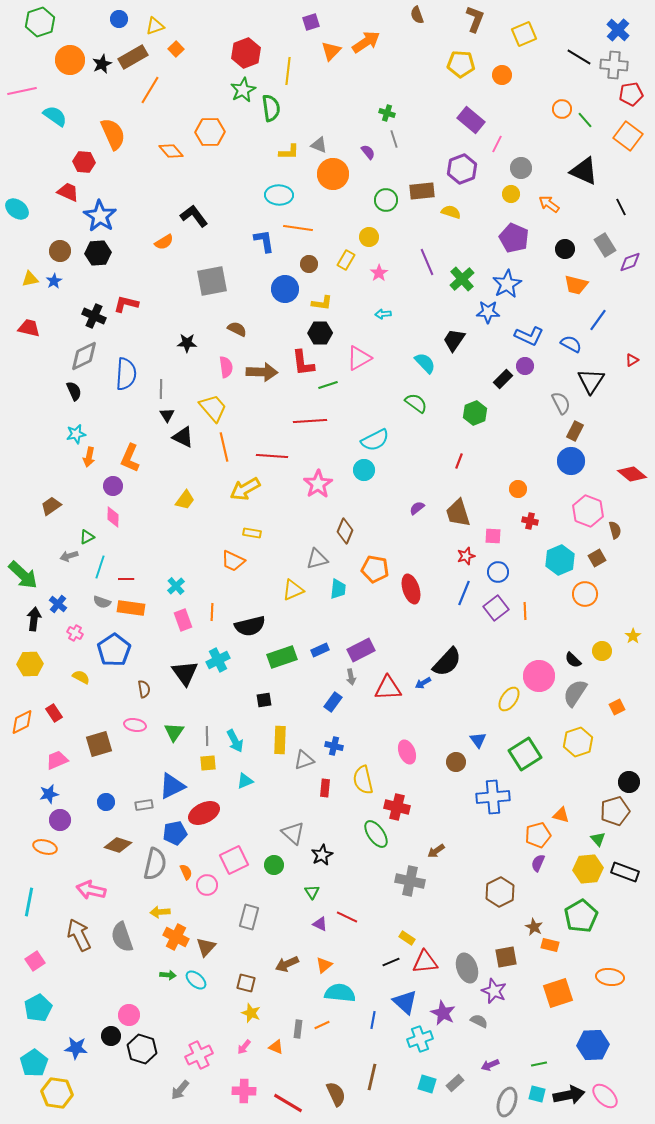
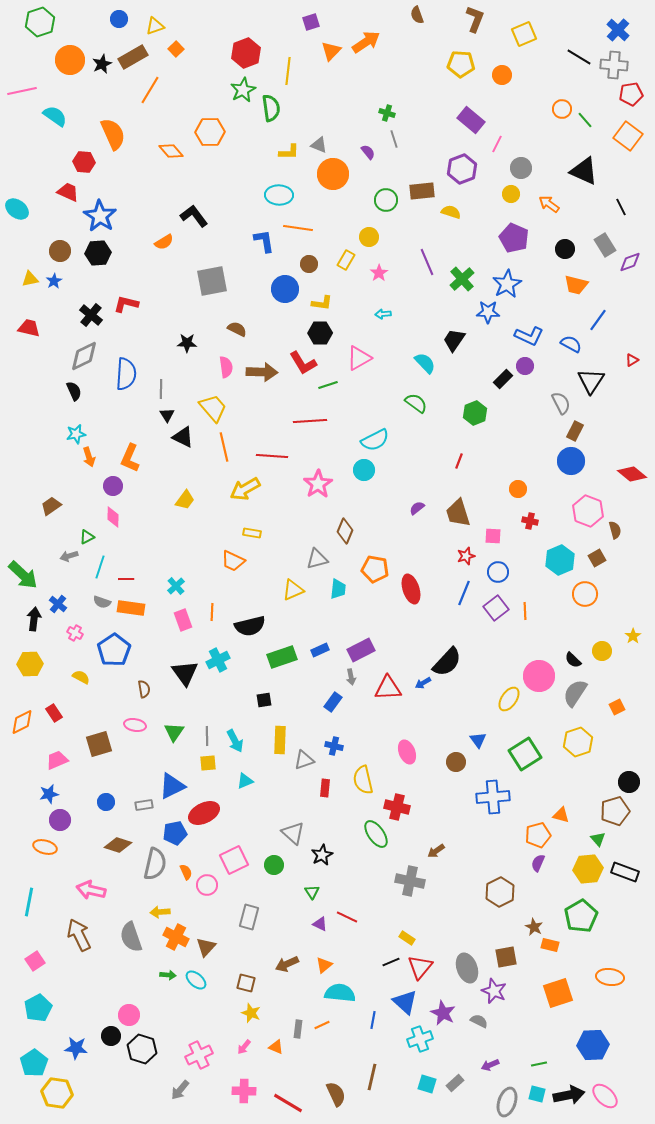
black cross at (94, 316): moved 3 px left, 1 px up; rotated 15 degrees clockwise
red L-shape at (303, 363): rotated 24 degrees counterclockwise
orange arrow at (89, 457): rotated 30 degrees counterclockwise
gray semicircle at (122, 937): moved 9 px right
red triangle at (425, 962): moved 5 px left, 5 px down; rotated 44 degrees counterclockwise
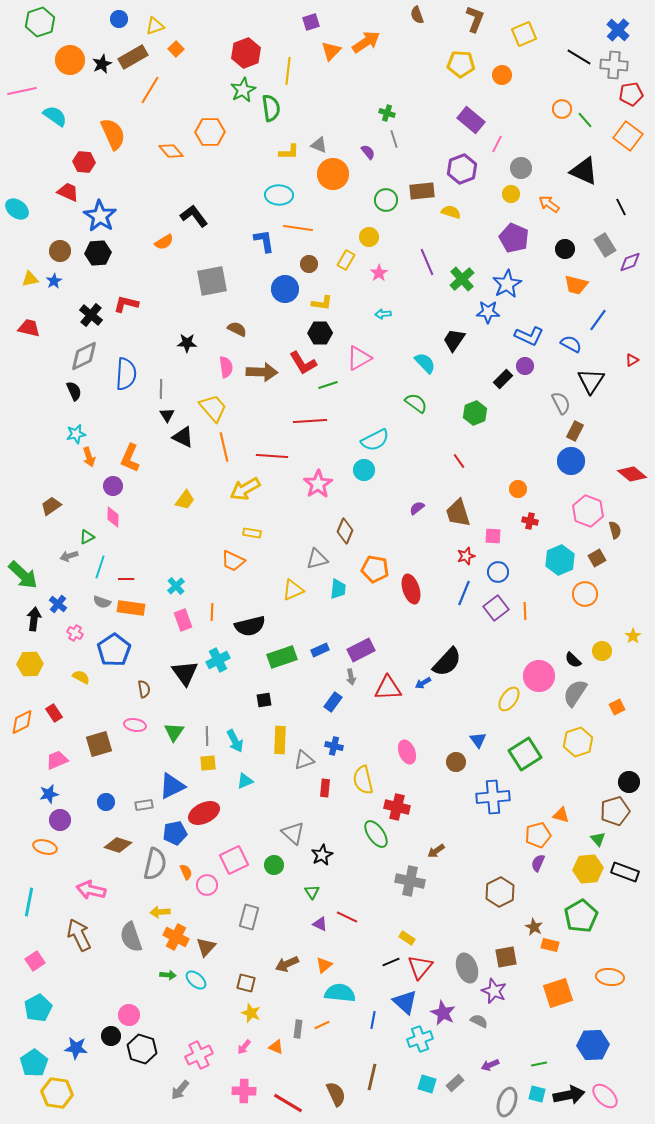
red line at (459, 461): rotated 56 degrees counterclockwise
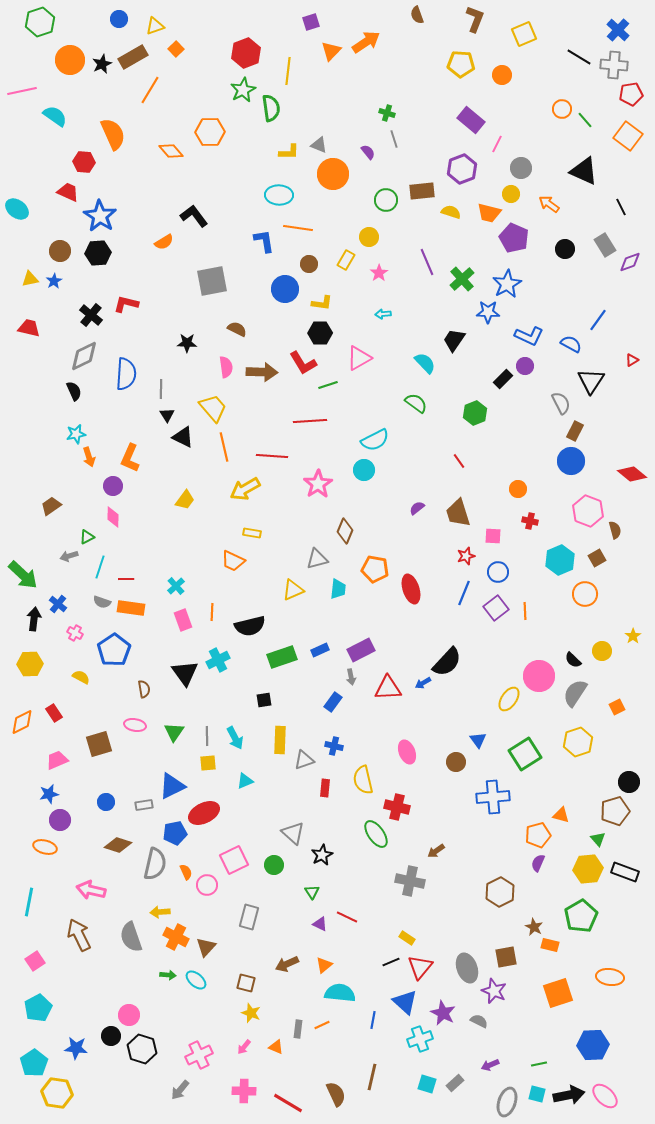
orange trapezoid at (576, 285): moved 87 px left, 72 px up
cyan arrow at (235, 741): moved 3 px up
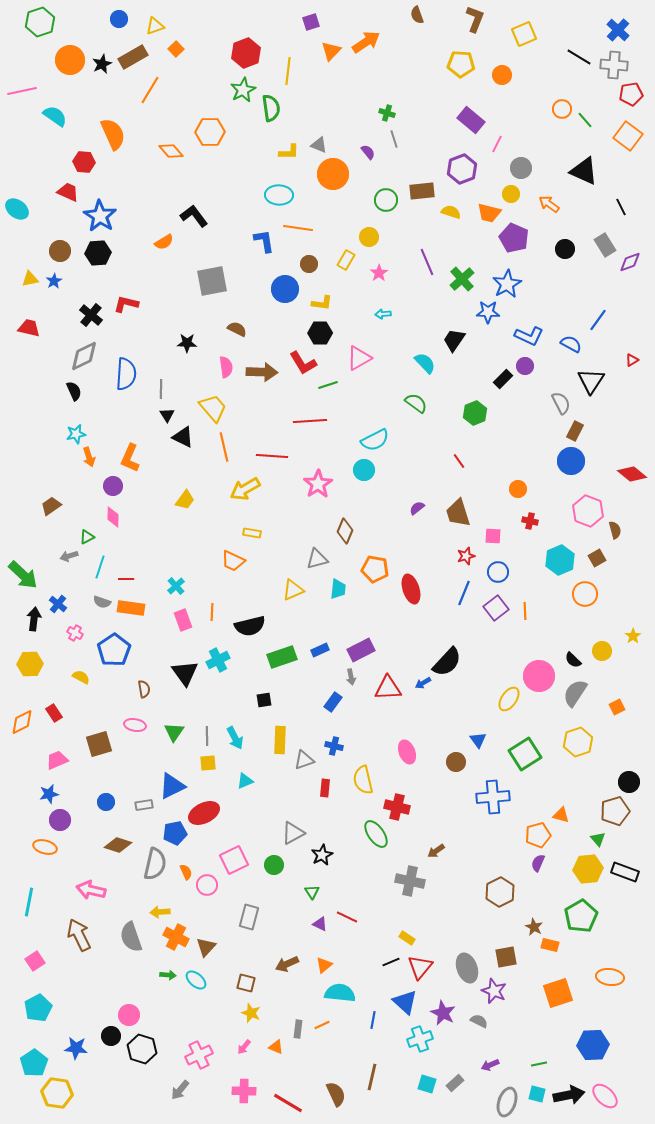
gray triangle at (293, 833): rotated 50 degrees clockwise
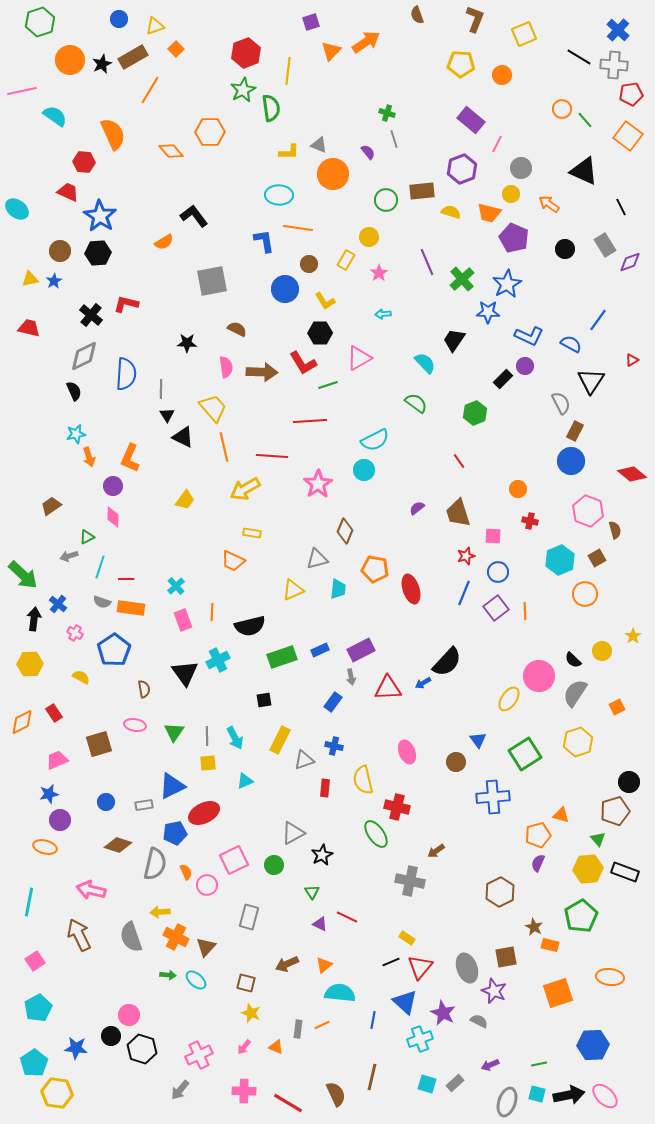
yellow L-shape at (322, 303): moved 3 px right, 2 px up; rotated 50 degrees clockwise
yellow rectangle at (280, 740): rotated 24 degrees clockwise
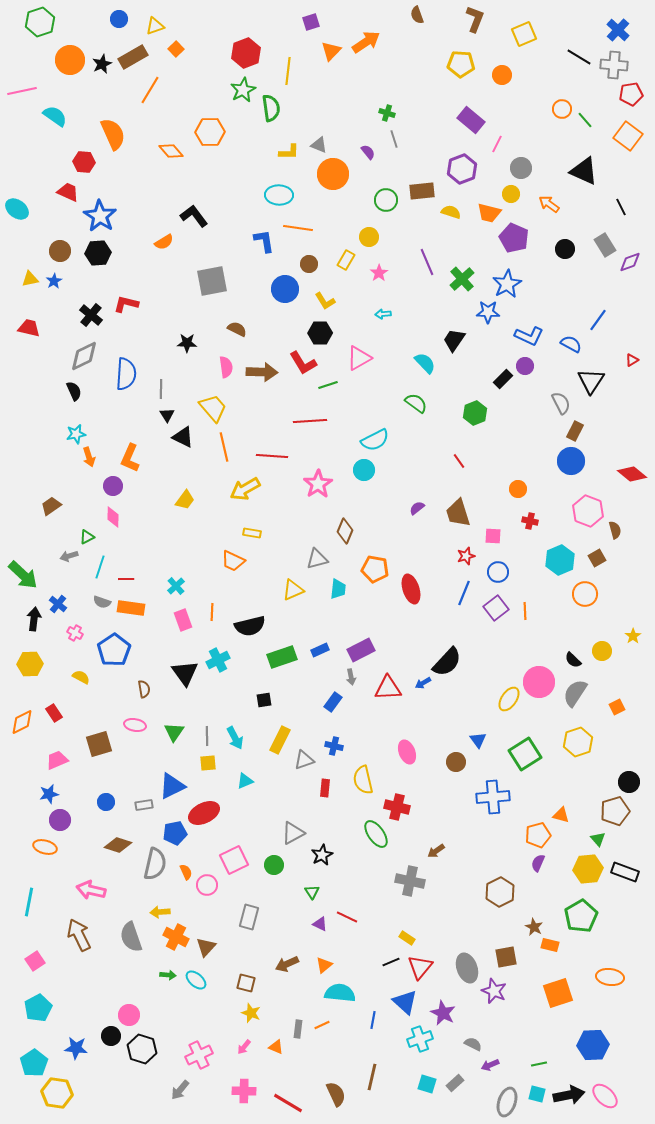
pink circle at (539, 676): moved 6 px down
gray semicircle at (479, 1021): moved 6 px left, 23 px down
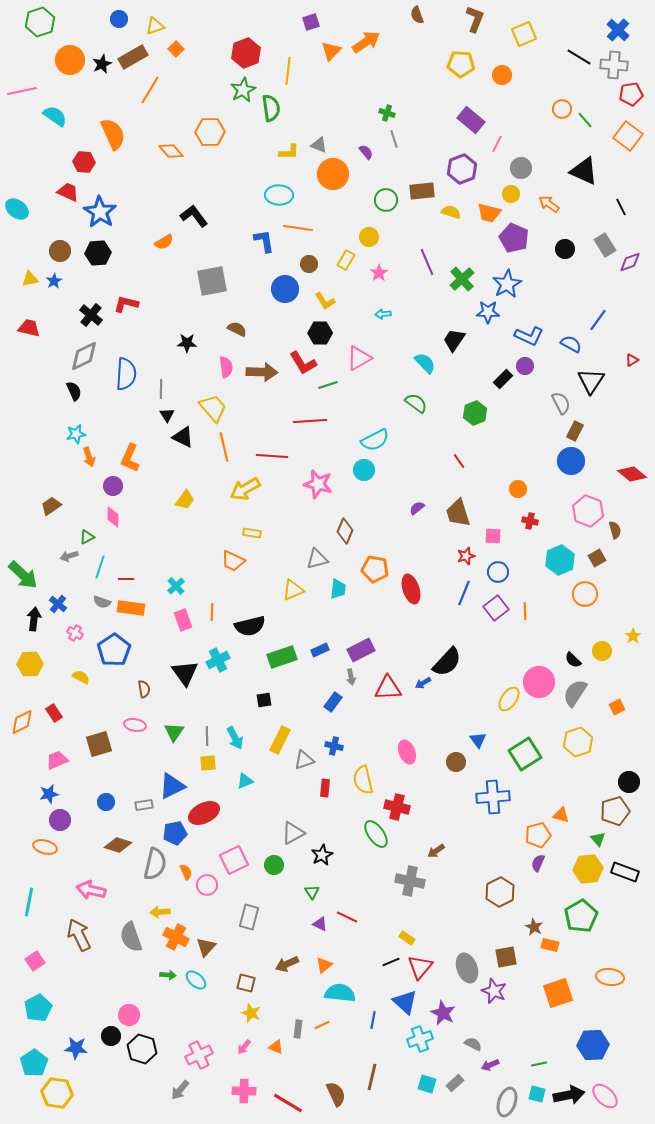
purple semicircle at (368, 152): moved 2 px left
blue star at (100, 216): moved 4 px up
pink star at (318, 484): rotated 24 degrees counterclockwise
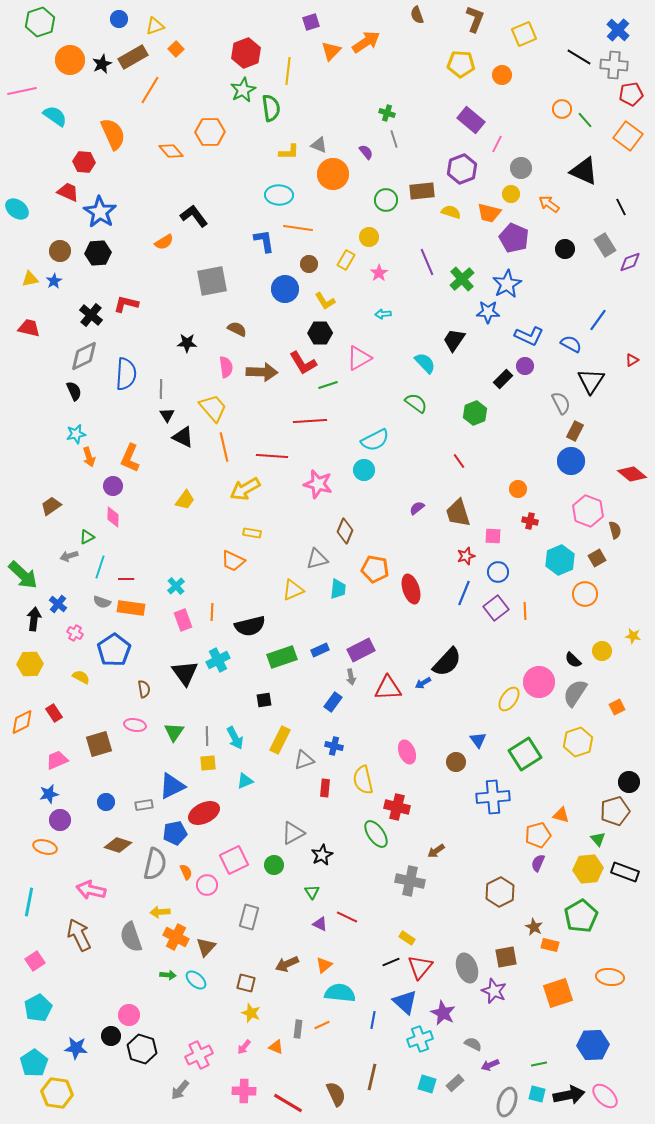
yellow star at (633, 636): rotated 28 degrees counterclockwise
